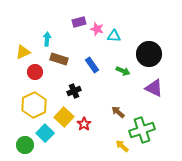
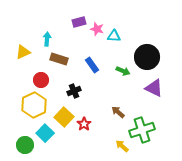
black circle: moved 2 px left, 3 px down
red circle: moved 6 px right, 8 px down
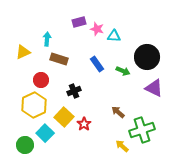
blue rectangle: moved 5 px right, 1 px up
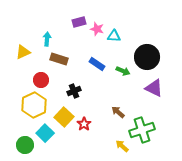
blue rectangle: rotated 21 degrees counterclockwise
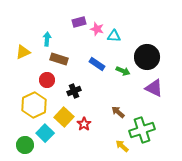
red circle: moved 6 px right
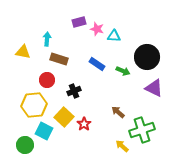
yellow triangle: rotated 35 degrees clockwise
yellow hexagon: rotated 20 degrees clockwise
cyan square: moved 1 px left, 2 px up; rotated 18 degrees counterclockwise
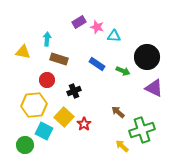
purple rectangle: rotated 16 degrees counterclockwise
pink star: moved 2 px up
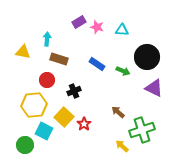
cyan triangle: moved 8 px right, 6 px up
